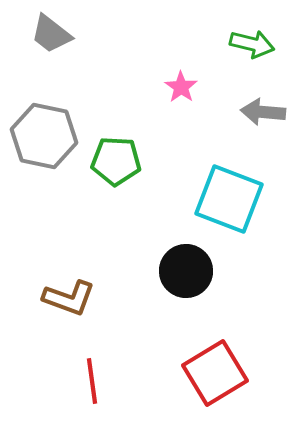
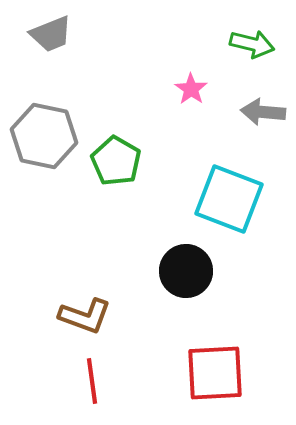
gray trapezoid: rotated 60 degrees counterclockwise
pink star: moved 10 px right, 2 px down
green pentagon: rotated 27 degrees clockwise
brown L-shape: moved 16 px right, 18 px down
red square: rotated 28 degrees clockwise
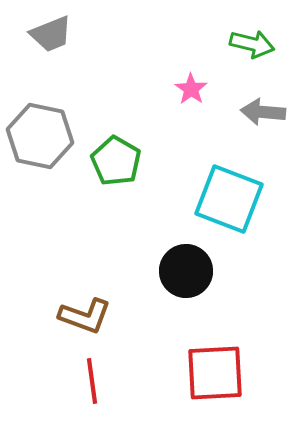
gray hexagon: moved 4 px left
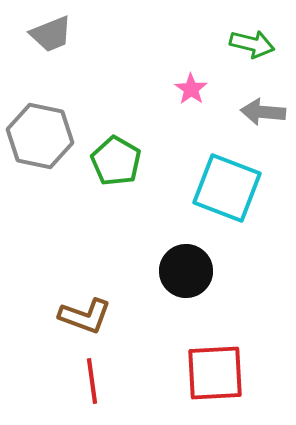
cyan square: moved 2 px left, 11 px up
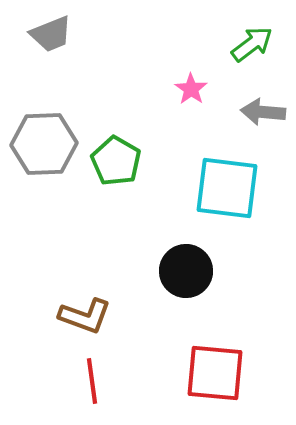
green arrow: rotated 51 degrees counterclockwise
gray hexagon: moved 4 px right, 8 px down; rotated 14 degrees counterclockwise
cyan square: rotated 14 degrees counterclockwise
red square: rotated 8 degrees clockwise
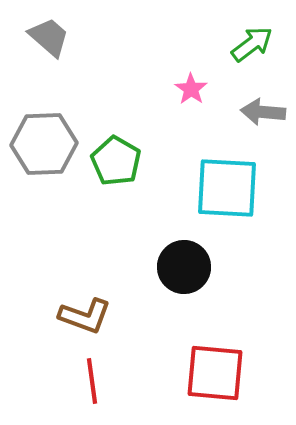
gray trapezoid: moved 2 px left, 3 px down; rotated 117 degrees counterclockwise
cyan square: rotated 4 degrees counterclockwise
black circle: moved 2 px left, 4 px up
